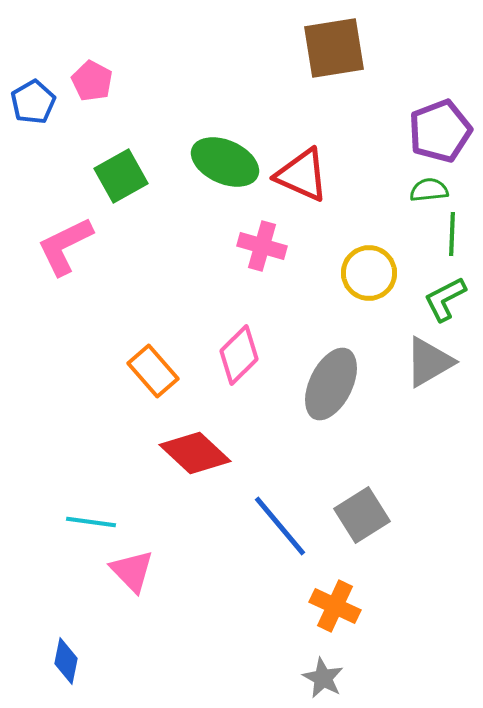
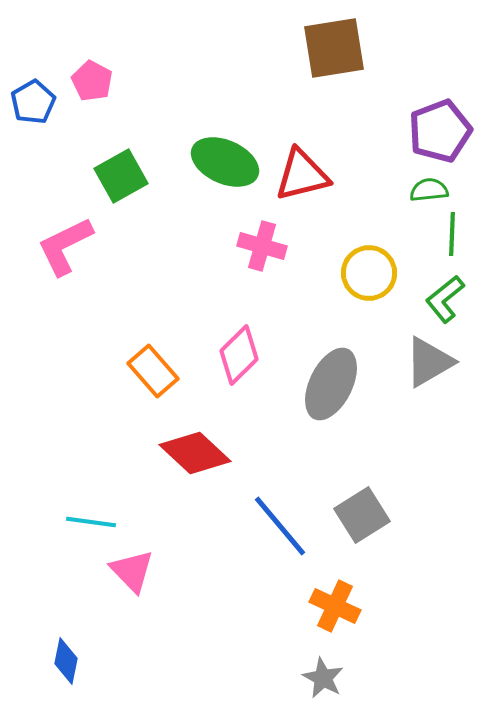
red triangle: rotated 38 degrees counterclockwise
green L-shape: rotated 12 degrees counterclockwise
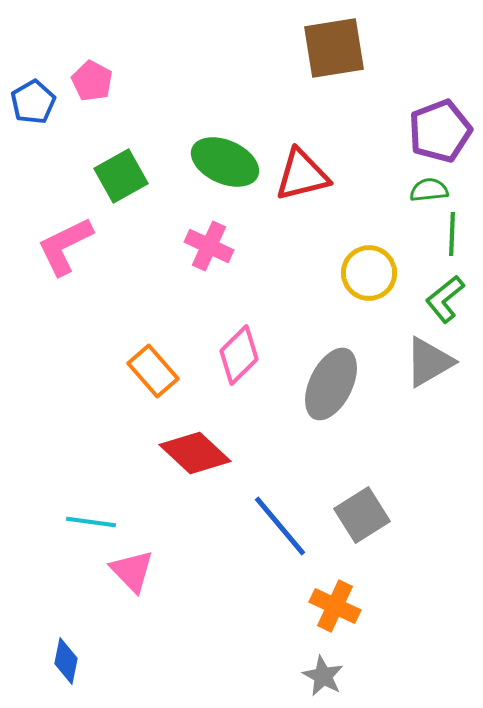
pink cross: moved 53 px left; rotated 9 degrees clockwise
gray star: moved 2 px up
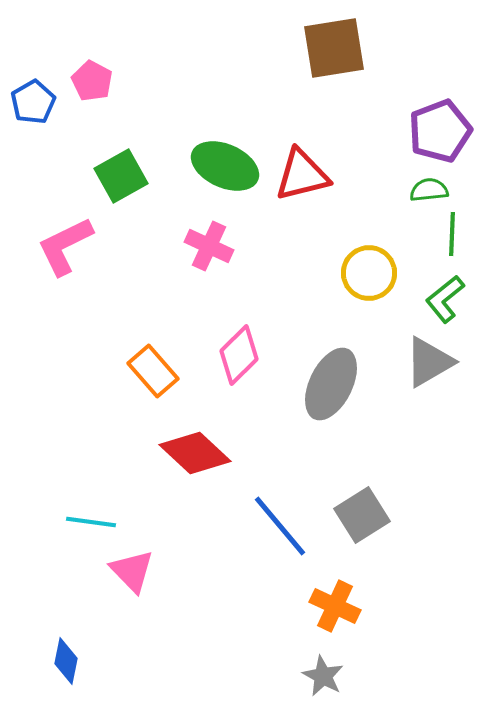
green ellipse: moved 4 px down
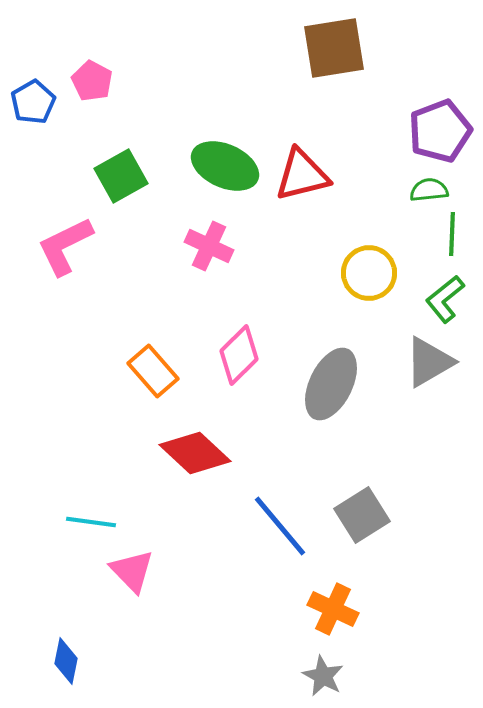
orange cross: moved 2 px left, 3 px down
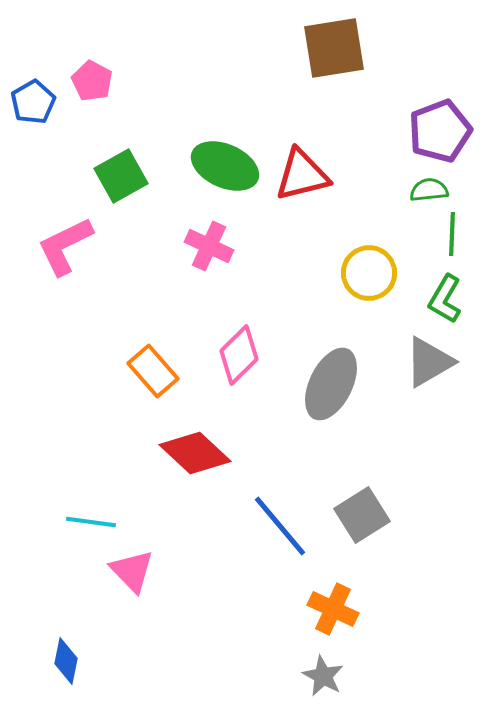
green L-shape: rotated 21 degrees counterclockwise
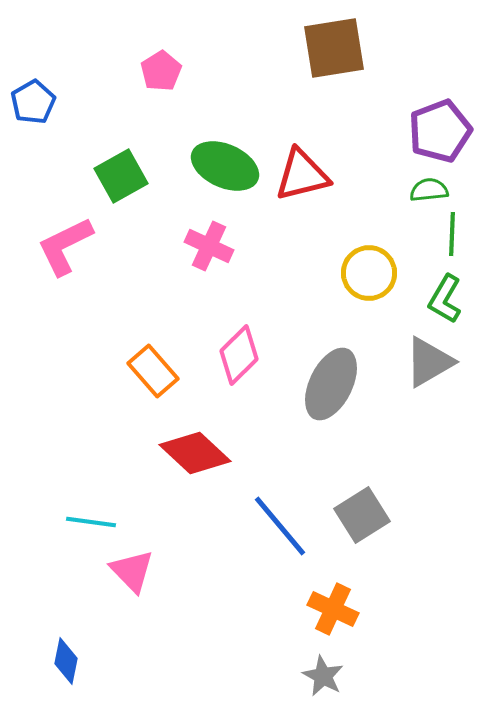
pink pentagon: moved 69 px right, 10 px up; rotated 12 degrees clockwise
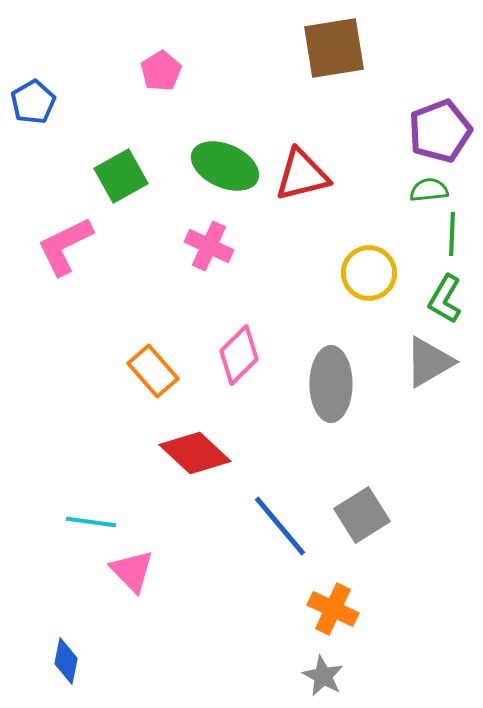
gray ellipse: rotated 26 degrees counterclockwise
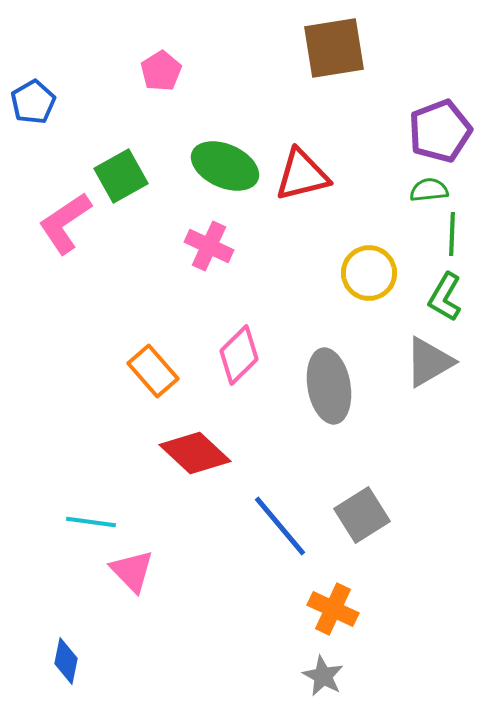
pink L-shape: moved 23 px up; rotated 8 degrees counterclockwise
green L-shape: moved 2 px up
gray ellipse: moved 2 px left, 2 px down; rotated 10 degrees counterclockwise
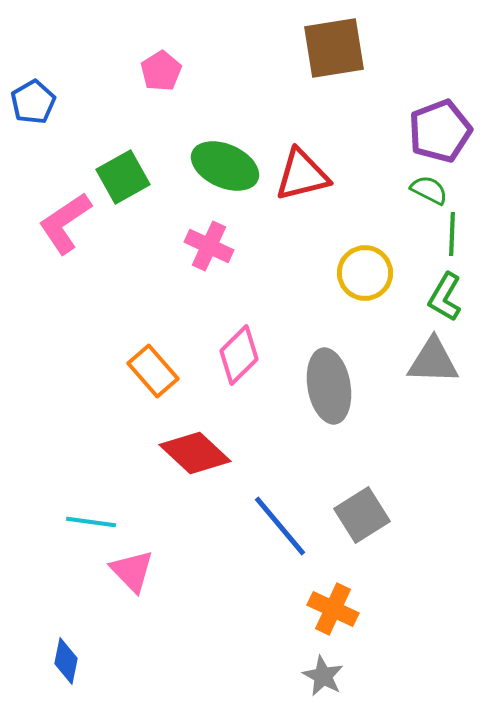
green square: moved 2 px right, 1 px down
green semicircle: rotated 33 degrees clockwise
yellow circle: moved 4 px left
gray triangle: moved 4 px right, 1 px up; rotated 32 degrees clockwise
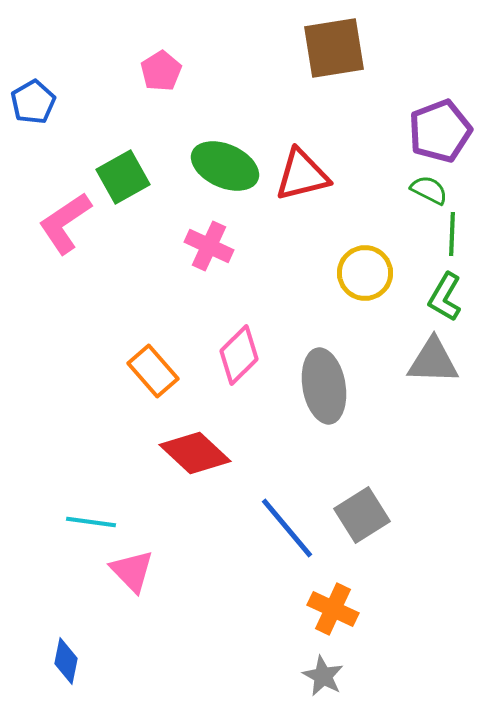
gray ellipse: moved 5 px left
blue line: moved 7 px right, 2 px down
